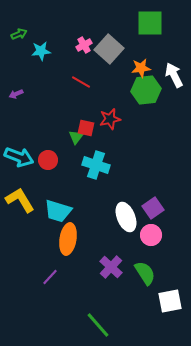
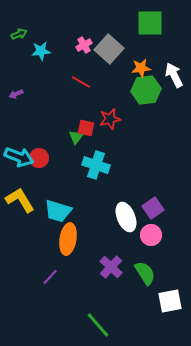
red circle: moved 9 px left, 2 px up
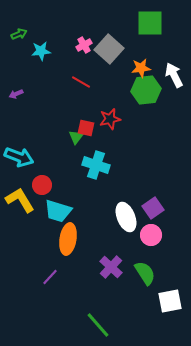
red circle: moved 3 px right, 27 px down
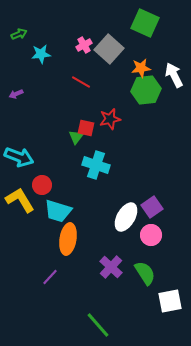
green square: moved 5 px left; rotated 24 degrees clockwise
cyan star: moved 3 px down
purple square: moved 1 px left, 1 px up
white ellipse: rotated 52 degrees clockwise
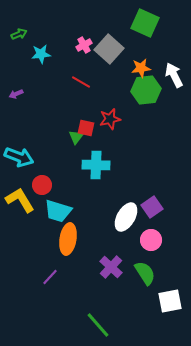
cyan cross: rotated 16 degrees counterclockwise
pink circle: moved 5 px down
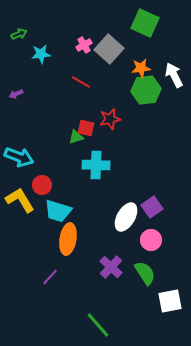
green triangle: rotated 35 degrees clockwise
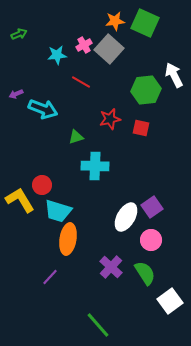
cyan star: moved 16 px right, 1 px down
orange star: moved 26 px left, 47 px up
red square: moved 55 px right
cyan arrow: moved 24 px right, 48 px up
cyan cross: moved 1 px left, 1 px down
white square: rotated 25 degrees counterclockwise
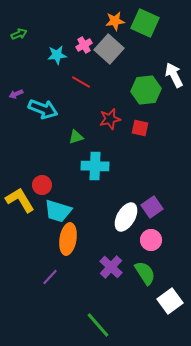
red square: moved 1 px left
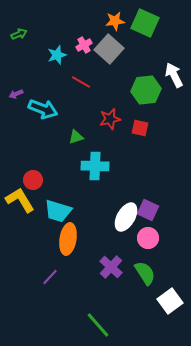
cyan star: rotated 12 degrees counterclockwise
red circle: moved 9 px left, 5 px up
purple square: moved 4 px left, 3 px down; rotated 30 degrees counterclockwise
pink circle: moved 3 px left, 2 px up
